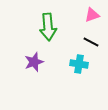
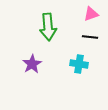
pink triangle: moved 1 px left, 1 px up
black line: moved 1 px left, 5 px up; rotated 21 degrees counterclockwise
purple star: moved 2 px left, 2 px down; rotated 12 degrees counterclockwise
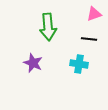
pink triangle: moved 3 px right
black line: moved 1 px left, 2 px down
purple star: moved 1 px right, 1 px up; rotated 18 degrees counterclockwise
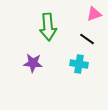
black line: moved 2 px left; rotated 28 degrees clockwise
purple star: rotated 18 degrees counterclockwise
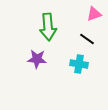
purple star: moved 4 px right, 4 px up
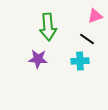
pink triangle: moved 1 px right, 2 px down
purple star: moved 1 px right
cyan cross: moved 1 px right, 3 px up; rotated 12 degrees counterclockwise
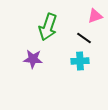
green arrow: rotated 24 degrees clockwise
black line: moved 3 px left, 1 px up
purple star: moved 5 px left
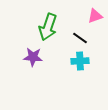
black line: moved 4 px left
purple star: moved 2 px up
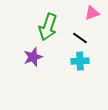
pink triangle: moved 3 px left, 3 px up
purple star: rotated 24 degrees counterclockwise
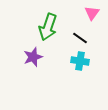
pink triangle: rotated 35 degrees counterclockwise
cyan cross: rotated 12 degrees clockwise
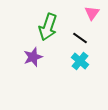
cyan cross: rotated 30 degrees clockwise
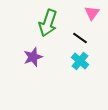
green arrow: moved 4 px up
